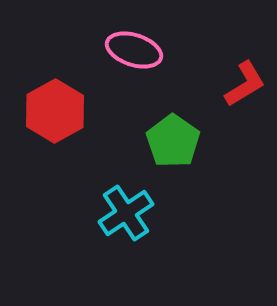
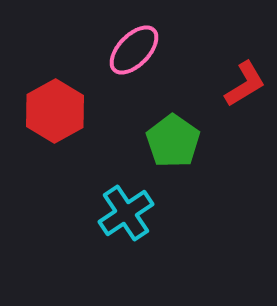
pink ellipse: rotated 64 degrees counterclockwise
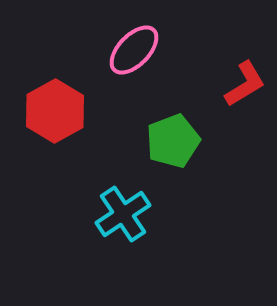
green pentagon: rotated 16 degrees clockwise
cyan cross: moved 3 px left, 1 px down
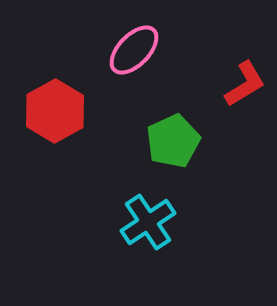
green pentagon: rotated 4 degrees counterclockwise
cyan cross: moved 25 px right, 8 px down
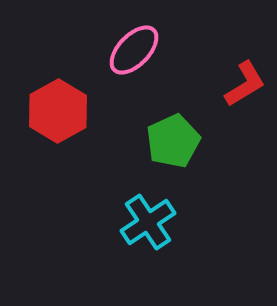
red hexagon: moved 3 px right
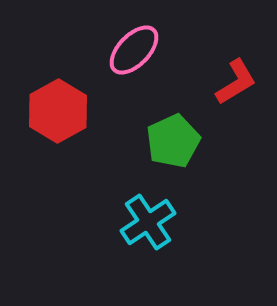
red L-shape: moved 9 px left, 2 px up
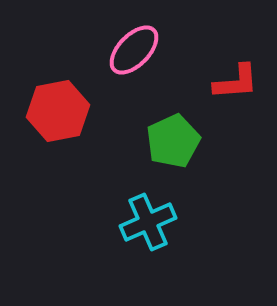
red L-shape: rotated 27 degrees clockwise
red hexagon: rotated 18 degrees clockwise
cyan cross: rotated 10 degrees clockwise
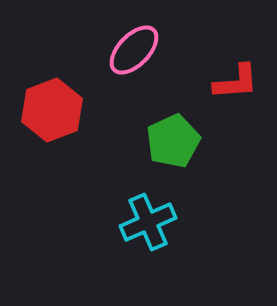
red hexagon: moved 6 px left, 1 px up; rotated 10 degrees counterclockwise
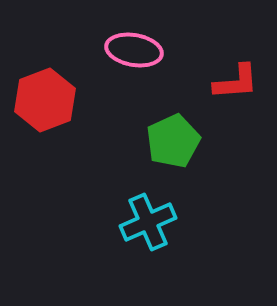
pink ellipse: rotated 56 degrees clockwise
red hexagon: moved 7 px left, 10 px up
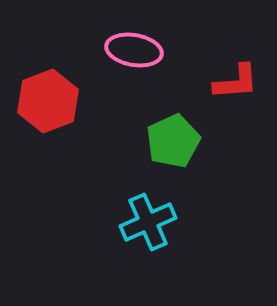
red hexagon: moved 3 px right, 1 px down
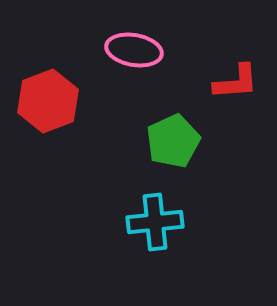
cyan cross: moved 7 px right; rotated 18 degrees clockwise
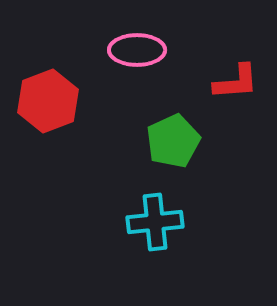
pink ellipse: moved 3 px right; rotated 10 degrees counterclockwise
